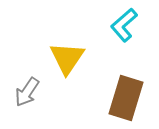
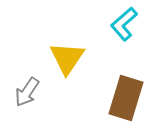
cyan L-shape: moved 1 px up
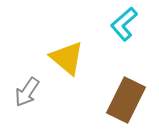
yellow triangle: rotated 24 degrees counterclockwise
brown rectangle: moved 2 px down; rotated 9 degrees clockwise
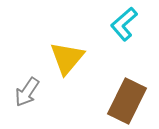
yellow triangle: rotated 30 degrees clockwise
brown rectangle: moved 1 px right, 1 px down
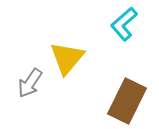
gray arrow: moved 3 px right, 9 px up
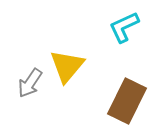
cyan L-shape: moved 3 px down; rotated 16 degrees clockwise
yellow triangle: moved 8 px down
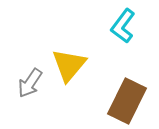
cyan L-shape: moved 1 px left, 1 px up; rotated 28 degrees counterclockwise
yellow triangle: moved 2 px right, 1 px up
